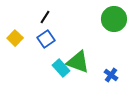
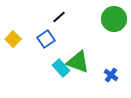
black line: moved 14 px right; rotated 16 degrees clockwise
yellow square: moved 2 px left, 1 px down
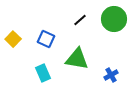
black line: moved 21 px right, 3 px down
blue square: rotated 30 degrees counterclockwise
green triangle: moved 1 px left, 3 px up; rotated 10 degrees counterclockwise
cyan rectangle: moved 18 px left, 5 px down; rotated 18 degrees clockwise
blue cross: rotated 24 degrees clockwise
